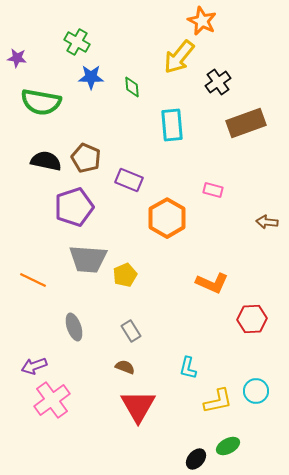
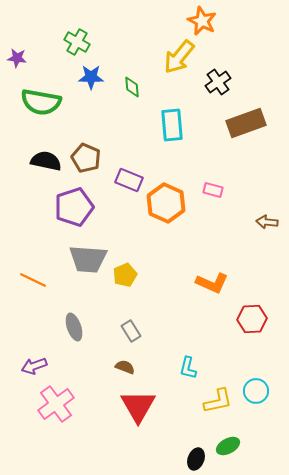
orange hexagon: moved 1 px left, 15 px up; rotated 6 degrees counterclockwise
pink cross: moved 4 px right, 4 px down
black ellipse: rotated 20 degrees counterclockwise
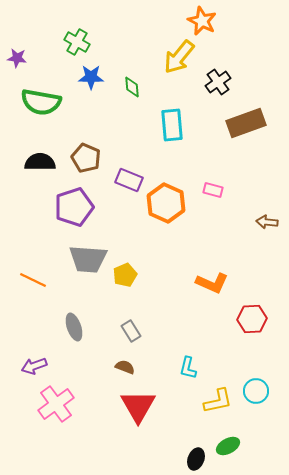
black semicircle: moved 6 px left, 1 px down; rotated 12 degrees counterclockwise
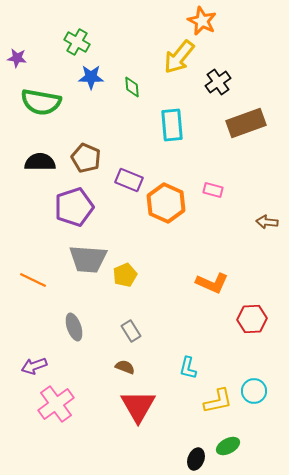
cyan circle: moved 2 px left
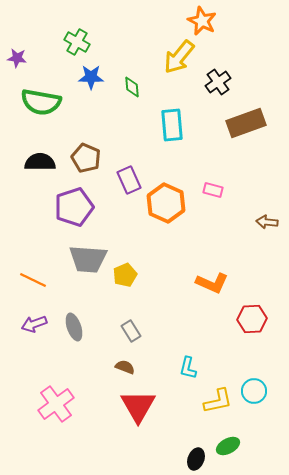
purple rectangle: rotated 44 degrees clockwise
purple arrow: moved 42 px up
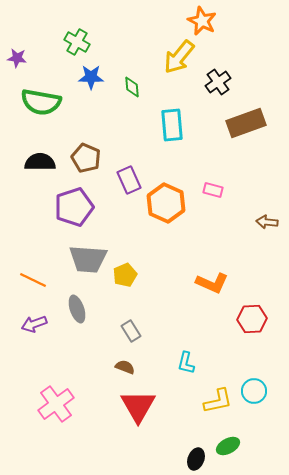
gray ellipse: moved 3 px right, 18 px up
cyan L-shape: moved 2 px left, 5 px up
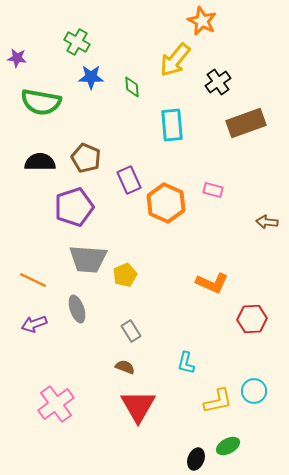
yellow arrow: moved 4 px left, 3 px down
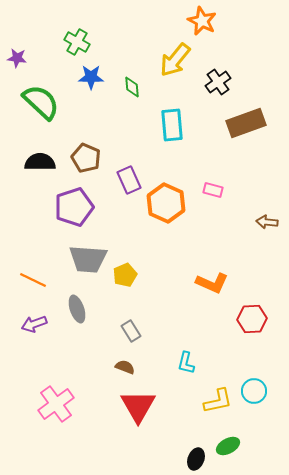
green semicircle: rotated 147 degrees counterclockwise
